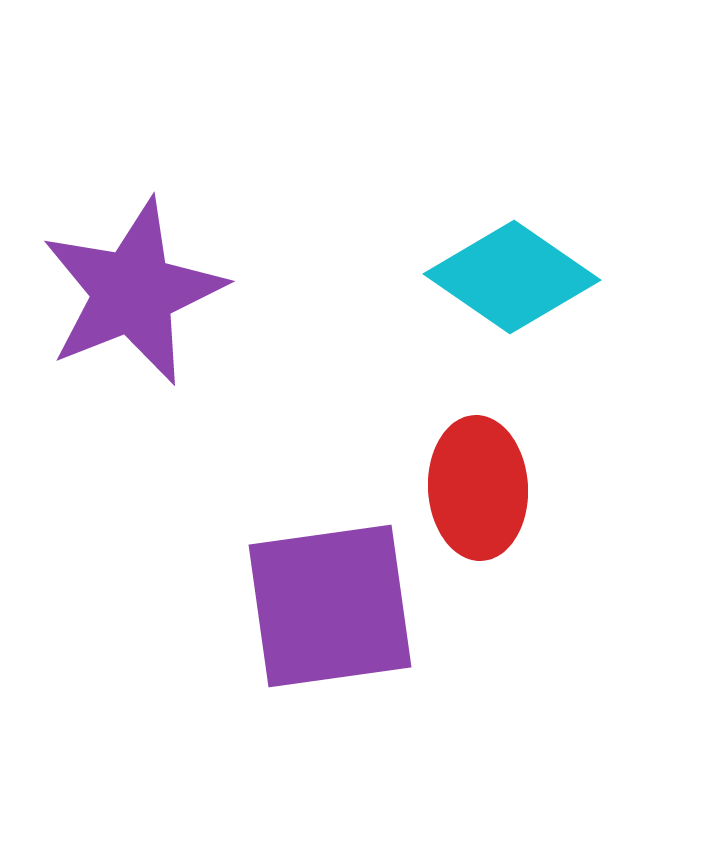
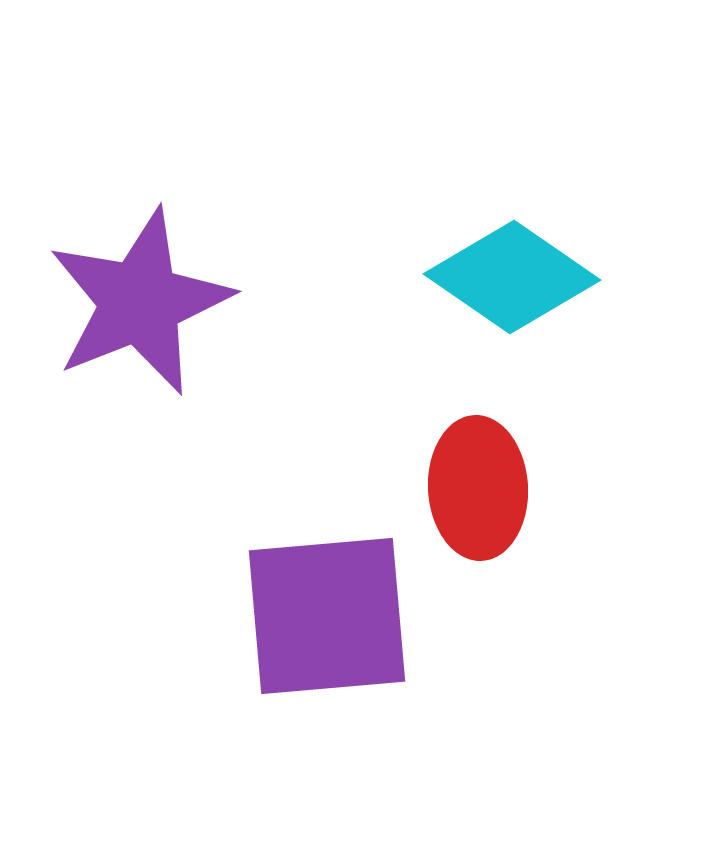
purple star: moved 7 px right, 10 px down
purple square: moved 3 px left, 10 px down; rotated 3 degrees clockwise
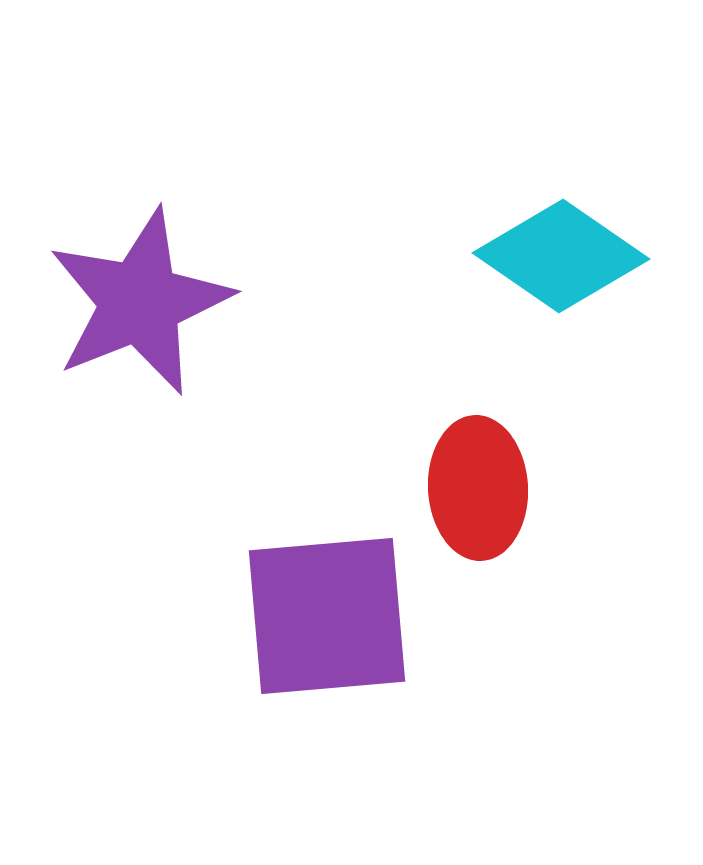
cyan diamond: moved 49 px right, 21 px up
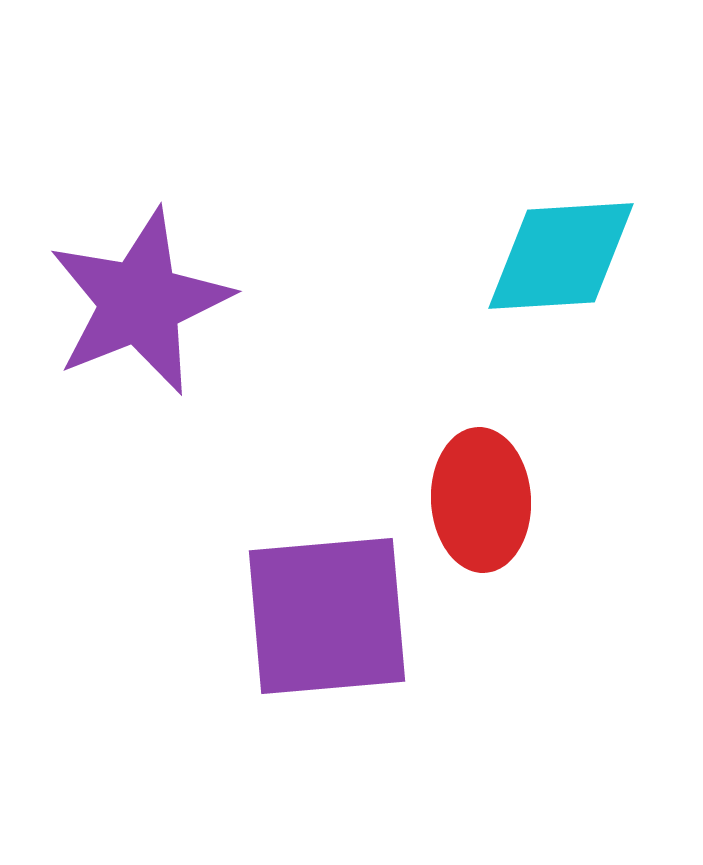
cyan diamond: rotated 38 degrees counterclockwise
red ellipse: moved 3 px right, 12 px down
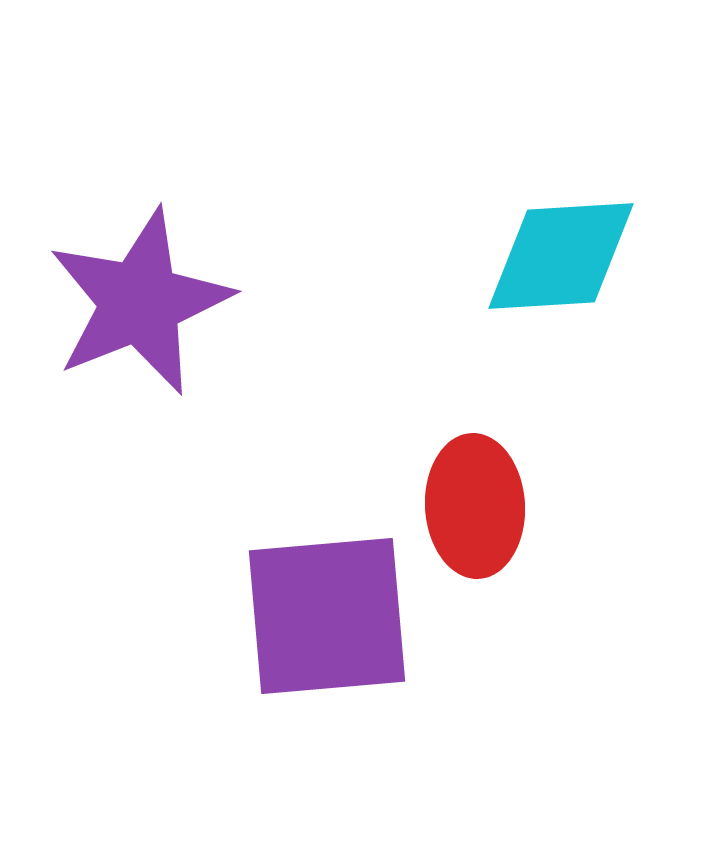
red ellipse: moved 6 px left, 6 px down
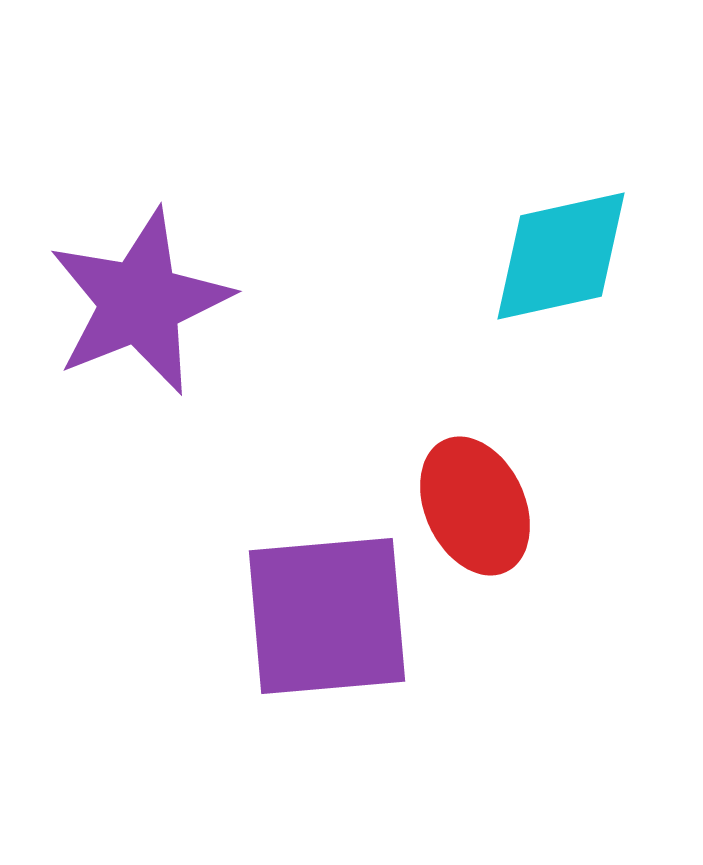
cyan diamond: rotated 9 degrees counterclockwise
red ellipse: rotated 22 degrees counterclockwise
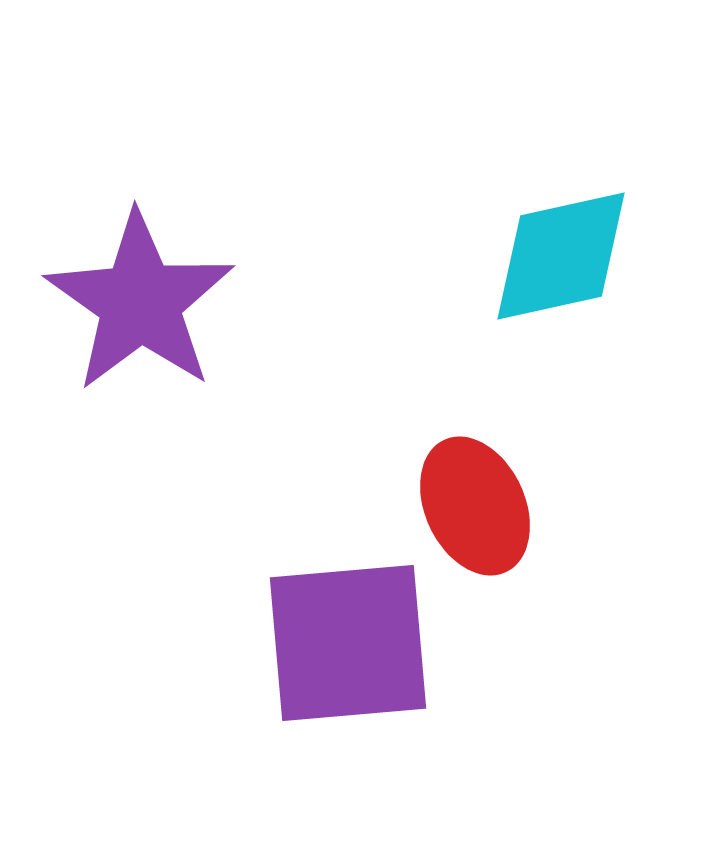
purple star: rotated 15 degrees counterclockwise
purple square: moved 21 px right, 27 px down
